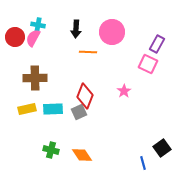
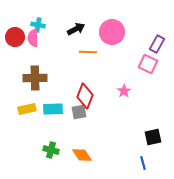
black arrow: rotated 120 degrees counterclockwise
pink semicircle: rotated 30 degrees counterclockwise
gray square: rotated 14 degrees clockwise
black square: moved 9 px left, 11 px up; rotated 24 degrees clockwise
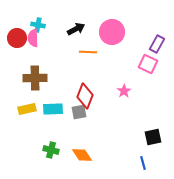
red circle: moved 2 px right, 1 px down
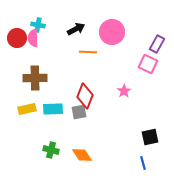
black square: moved 3 px left
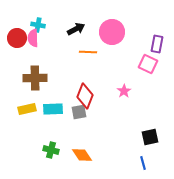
purple rectangle: rotated 18 degrees counterclockwise
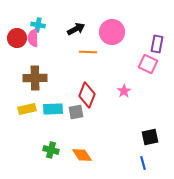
red diamond: moved 2 px right, 1 px up
gray square: moved 3 px left
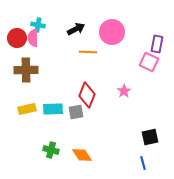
pink square: moved 1 px right, 2 px up
brown cross: moved 9 px left, 8 px up
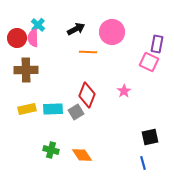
cyan cross: rotated 32 degrees clockwise
gray square: rotated 21 degrees counterclockwise
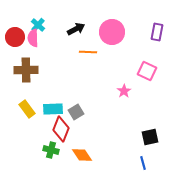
red circle: moved 2 px left, 1 px up
purple rectangle: moved 12 px up
pink square: moved 2 px left, 9 px down
red diamond: moved 26 px left, 34 px down
yellow rectangle: rotated 66 degrees clockwise
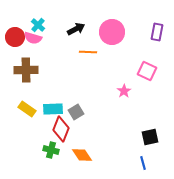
pink semicircle: rotated 72 degrees counterclockwise
yellow rectangle: rotated 18 degrees counterclockwise
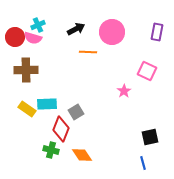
cyan cross: rotated 24 degrees clockwise
cyan rectangle: moved 6 px left, 5 px up
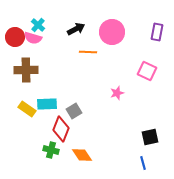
cyan cross: rotated 24 degrees counterclockwise
pink star: moved 7 px left, 2 px down; rotated 16 degrees clockwise
gray square: moved 2 px left, 1 px up
